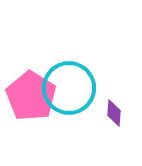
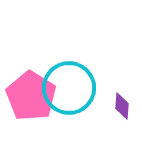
purple diamond: moved 8 px right, 7 px up
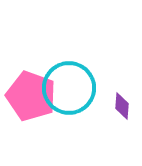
pink pentagon: rotated 12 degrees counterclockwise
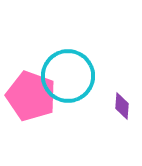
cyan circle: moved 1 px left, 12 px up
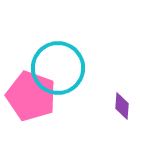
cyan circle: moved 10 px left, 8 px up
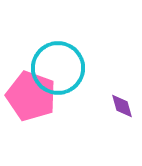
purple diamond: rotated 20 degrees counterclockwise
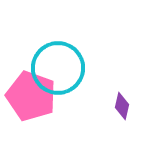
purple diamond: rotated 28 degrees clockwise
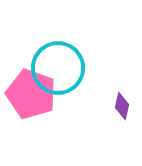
pink pentagon: moved 2 px up
